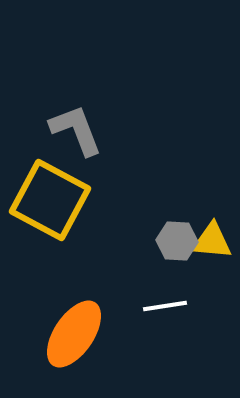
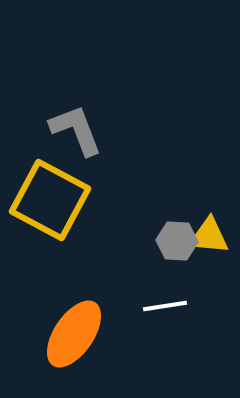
yellow triangle: moved 3 px left, 5 px up
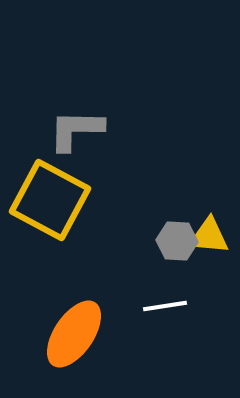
gray L-shape: rotated 68 degrees counterclockwise
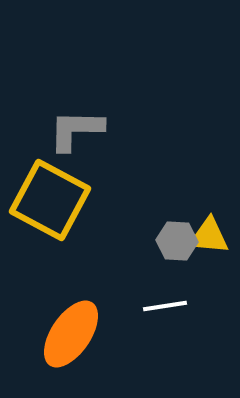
orange ellipse: moved 3 px left
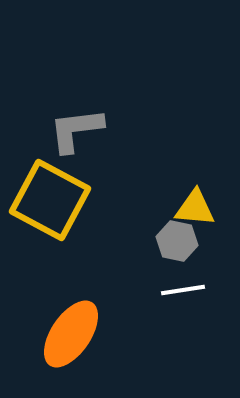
gray L-shape: rotated 8 degrees counterclockwise
yellow triangle: moved 14 px left, 28 px up
gray hexagon: rotated 9 degrees clockwise
white line: moved 18 px right, 16 px up
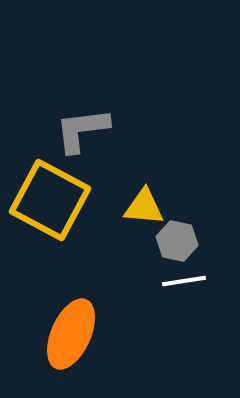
gray L-shape: moved 6 px right
yellow triangle: moved 51 px left, 1 px up
white line: moved 1 px right, 9 px up
orange ellipse: rotated 10 degrees counterclockwise
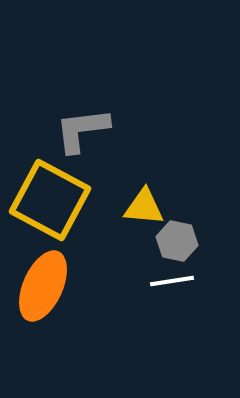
white line: moved 12 px left
orange ellipse: moved 28 px left, 48 px up
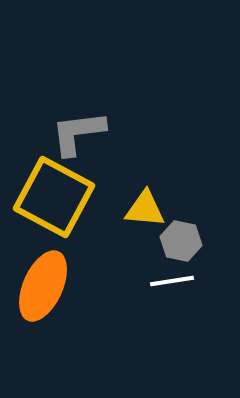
gray L-shape: moved 4 px left, 3 px down
yellow square: moved 4 px right, 3 px up
yellow triangle: moved 1 px right, 2 px down
gray hexagon: moved 4 px right
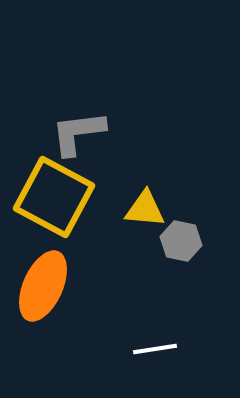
white line: moved 17 px left, 68 px down
